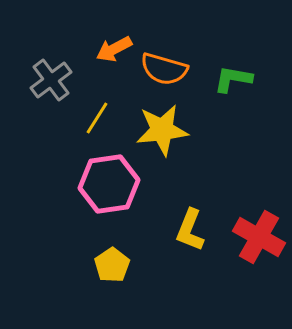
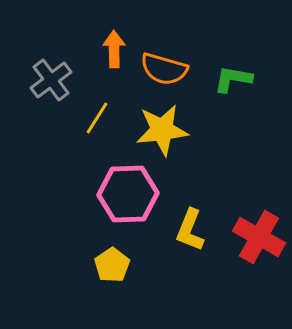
orange arrow: rotated 117 degrees clockwise
pink hexagon: moved 19 px right, 10 px down; rotated 6 degrees clockwise
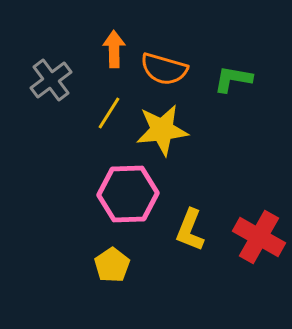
yellow line: moved 12 px right, 5 px up
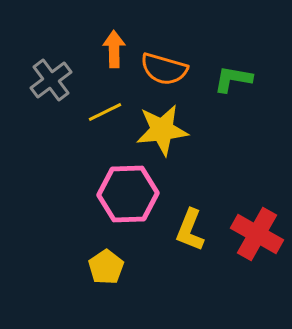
yellow line: moved 4 px left, 1 px up; rotated 32 degrees clockwise
red cross: moved 2 px left, 3 px up
yellow pentagon: moved 6 px left, 2 px down
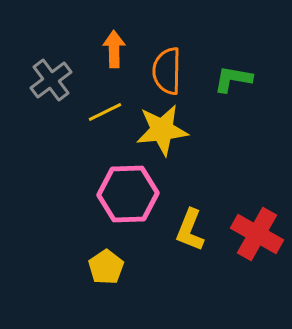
orange semicircle: moved 3 px right, 2 px down; rotated 75 degrees clockwise
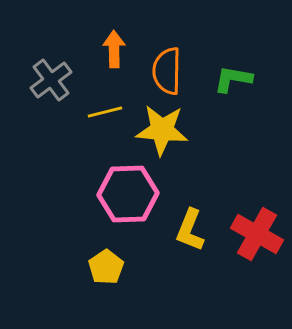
yellow line: rotated 12 degrees clockwise
yellow star: rotated 12 degrees clockwise
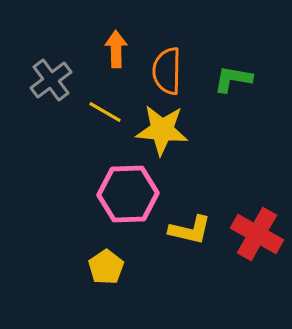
orange arrow: moved 2 px right
yellow line: rotated 44 degrees clockwise
yellow L-shape: rotated 99 degrees counterclockwise
